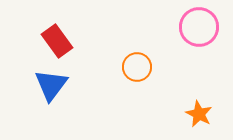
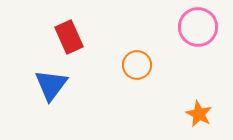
pink circle: moved 1 px left
red rectangle: moved 12 px right, 4 px up; rotated 12 degrees clockwise
orange circle: moved 2 px up
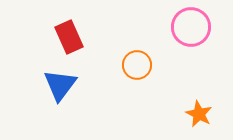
pink circle: moved 7 px left
blue triangle: moved 9 px right
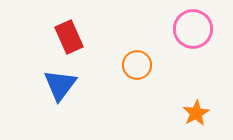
pink circle: moved 2 px right, 2 px down
orange star: moved 3 px left, 1 px up; rotated 16 degrees clockwise
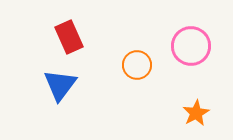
pink circle: moved 2 px left, 17 px down
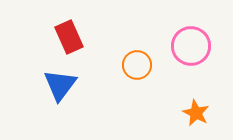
orange star: rotated 16 degrees counterclockwise
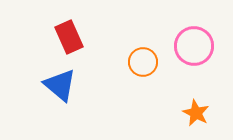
pink circle: moved 3 px right
orange circle: moved 6 px right, 3 px up
blue triangle: rotated 27 degrees counterclockwise
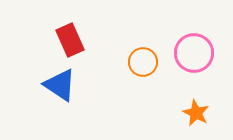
red rectangle: moved 1 px right, 3 px down
pink circle: moved 7 px down
blue triangle: rotated 6 degrees counterclockwise
